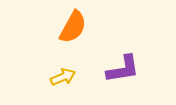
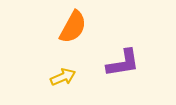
purple L-shape: moved 6 px up
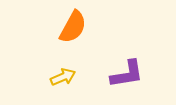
purple L-shape: moved 4 px right, 11 px down
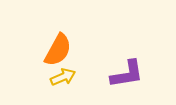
orange semicircle: moved 15 px left, 23 px down
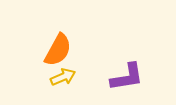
purple L-shape: moved 3 px down
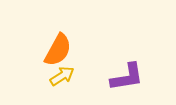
yellow arrow: moved 1 px left, 1 px up; rotated 10 degrees counterclockwise
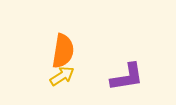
orange semicircle: moved 5 px right, 1 px down; rotated 20 degrees counterclockwise
